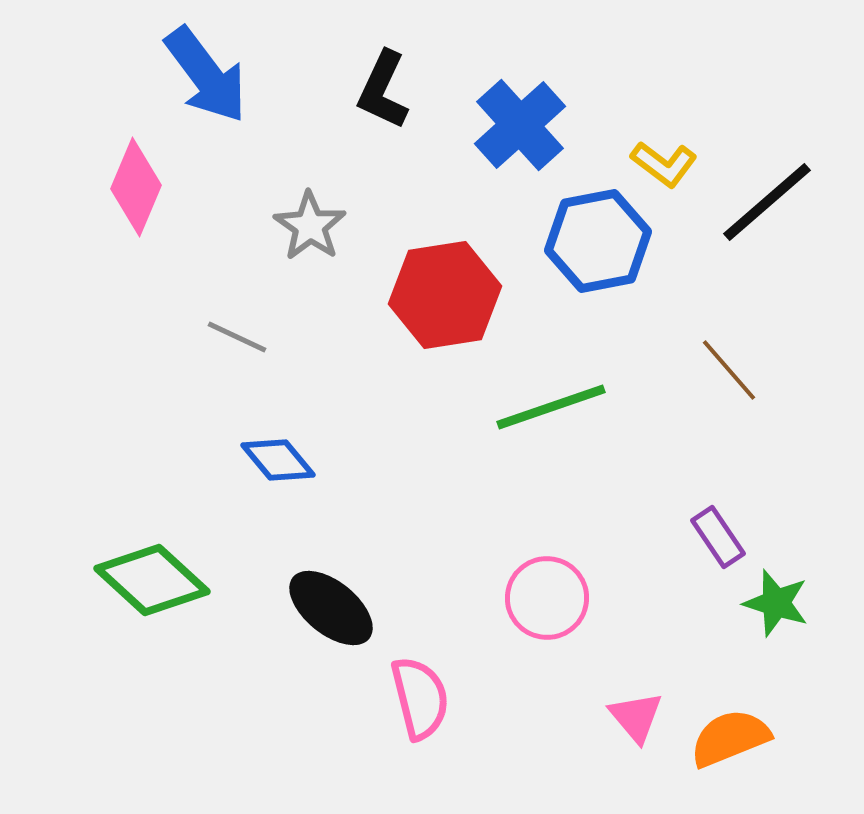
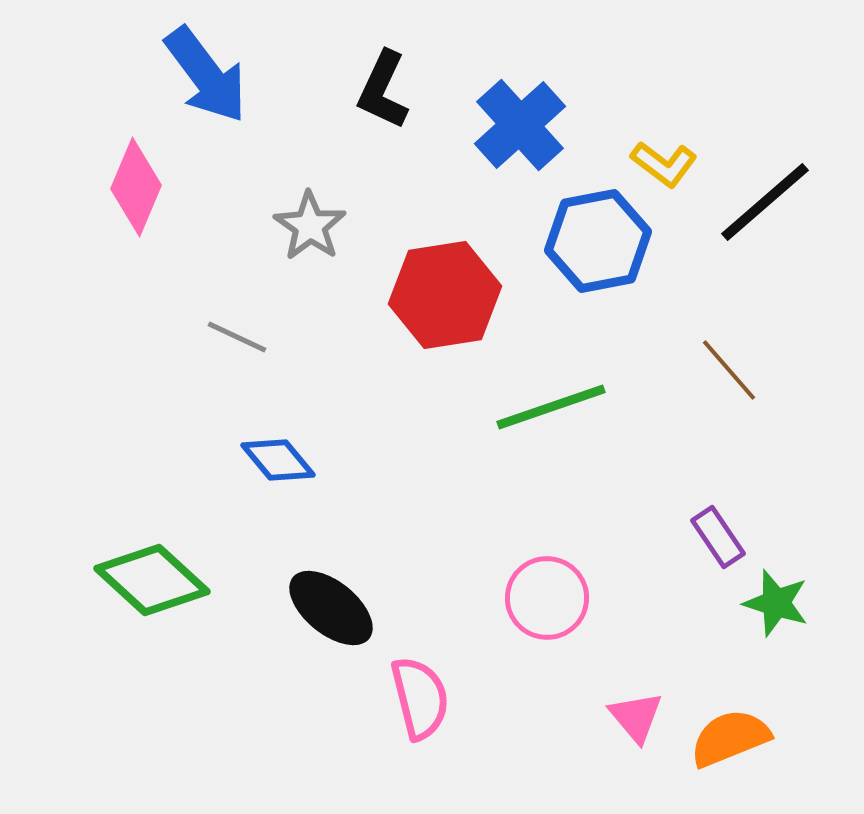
black line: moved 2 px left
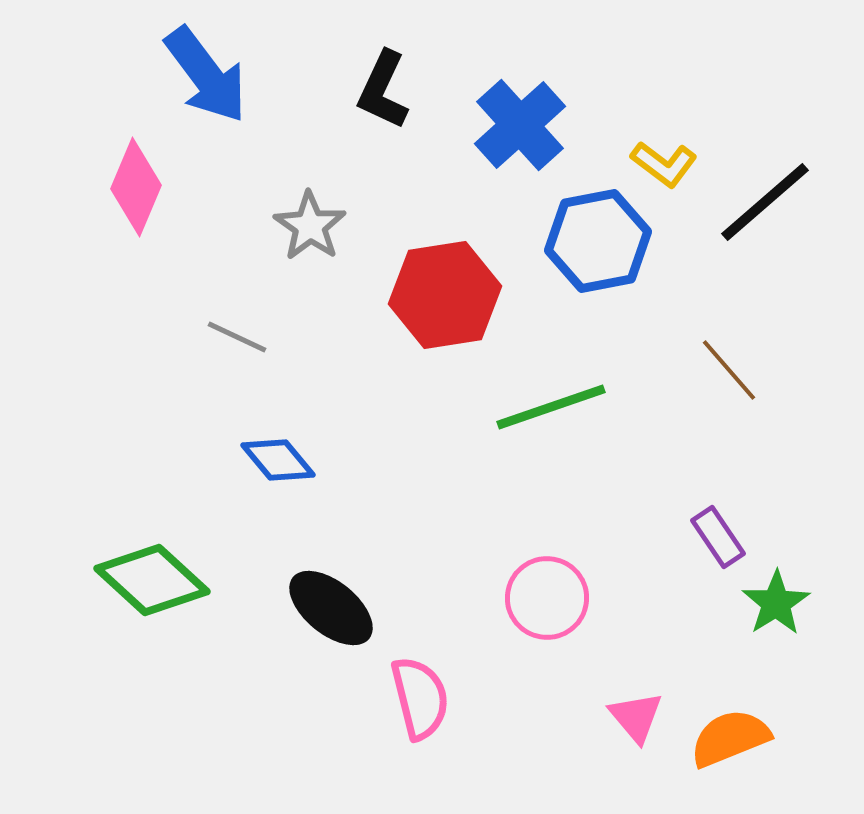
green star: rotated 22 degrees clockwise
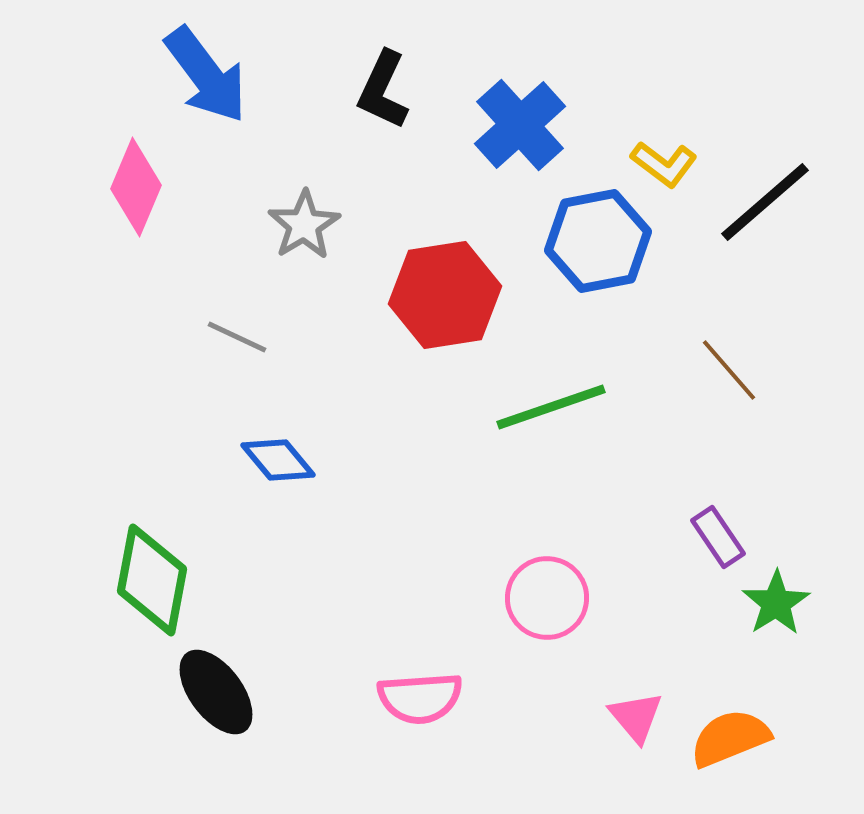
gray star: moved 6 px left, 1 px up; rotated 6 degrees clockwise
green diamond: rotated 58 degrees clockwise
black ellipse: moved 115 px left, 84 px down; rotated 14 degrees clockwise
pink semicircle: rotated 100 degrees clockwise
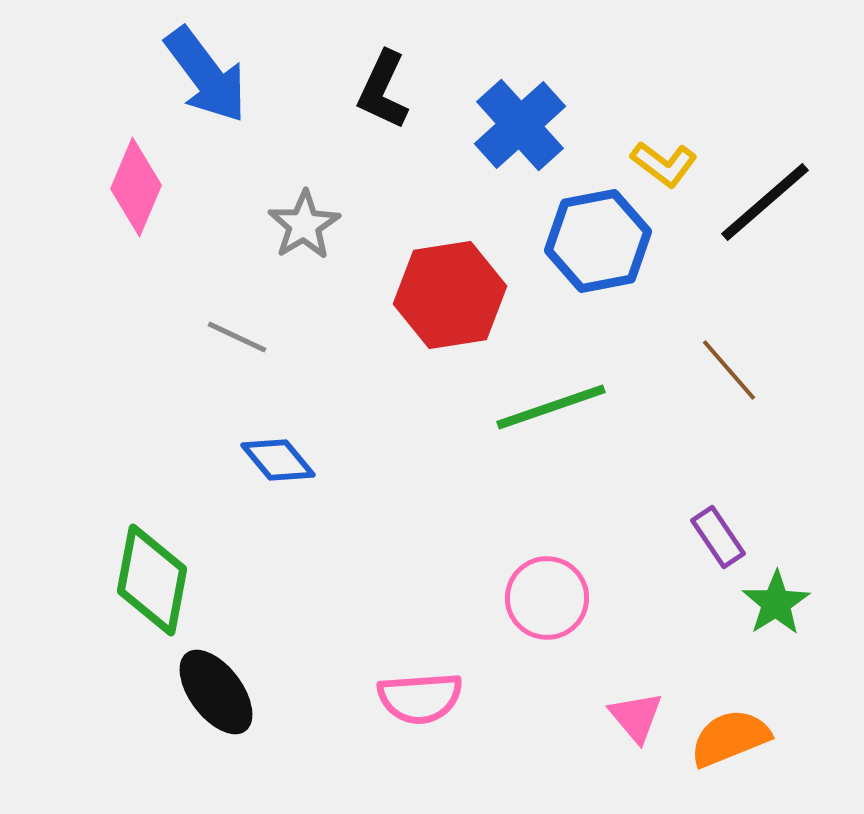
red hexagon: moved 5 px right
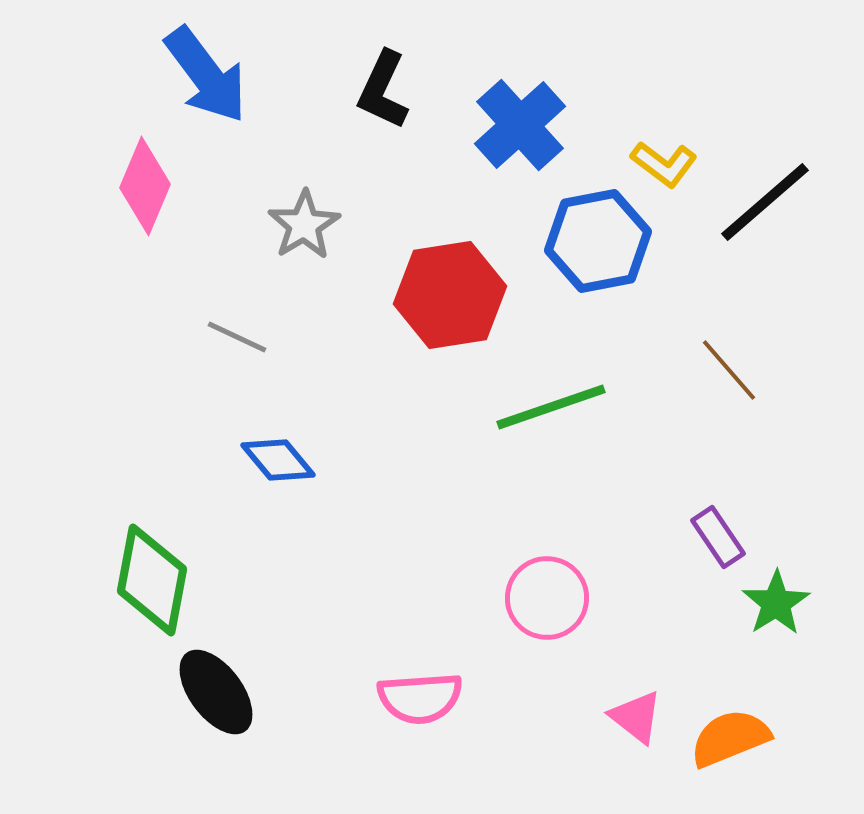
pink diamond: moved 9 px right, 1 px up
pink triangle: rotated 12 degrees counterclockwise
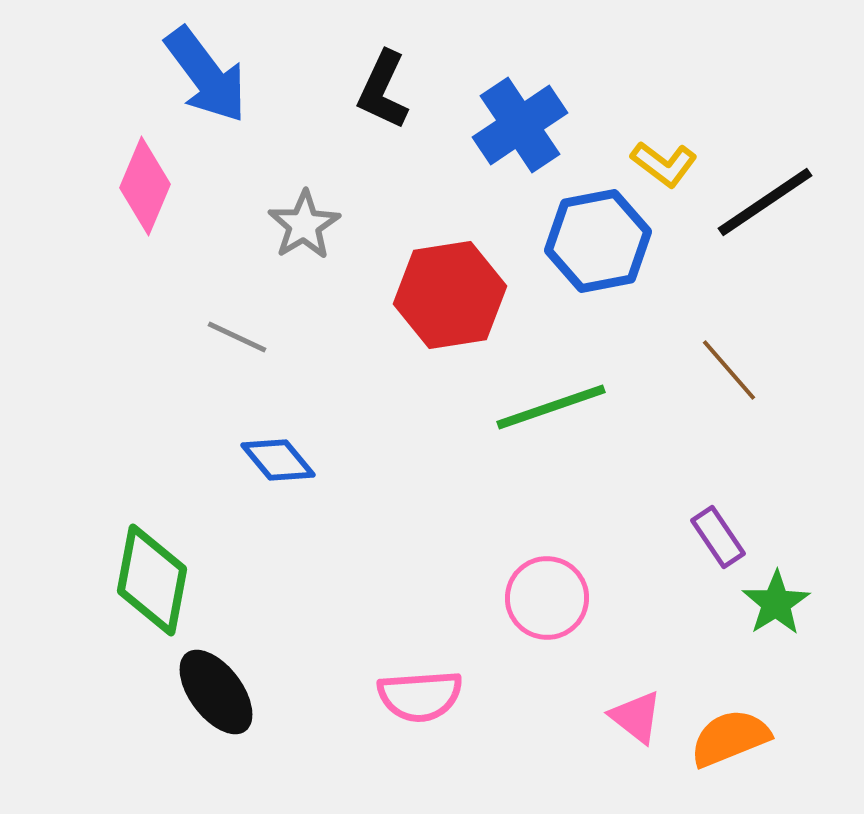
blue cross: rotated 8 degrees clockwise
black line: rotated 7 degrees clockwise
pink semicircle: moved 2 px up
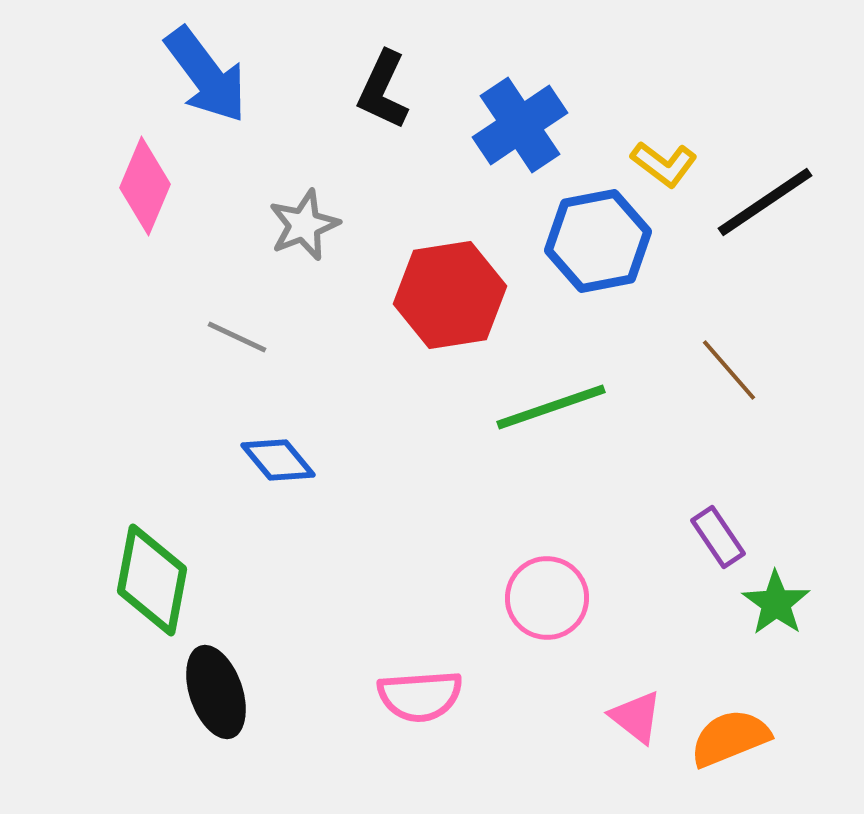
gray star: rotated 10 degrees clockwise
green star: rotated 4 degrees counterclockwise
black ellipse: rotated 18 degrees clockwise
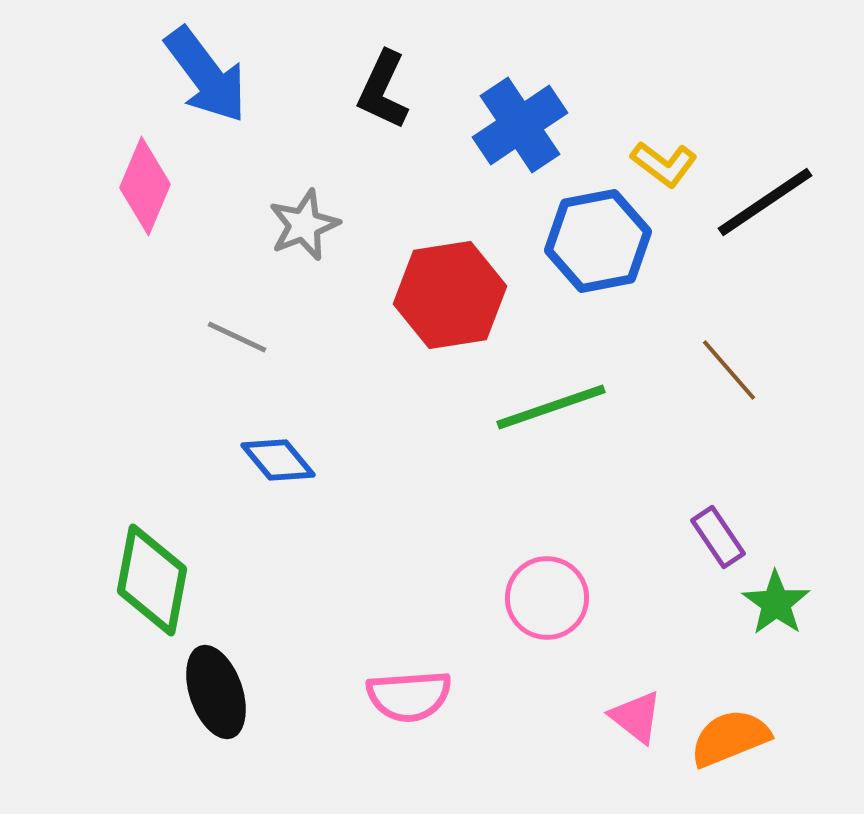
pink semicircle: moved 11 px left
